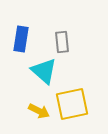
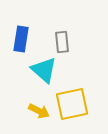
cyan triangle: moved 1 px up
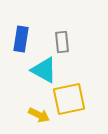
cyan triangle: rotated 12 degrees counterclockwise
yellow square: moved 3 px left, 5 px up
yellow arrow: moved 4 px down
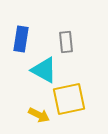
gray rectangle: moved 4 px right
